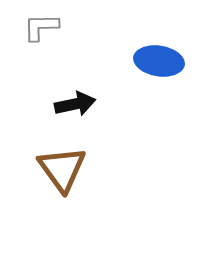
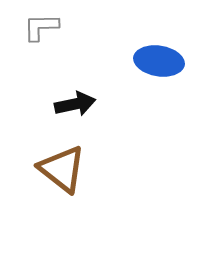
brown triangle: rotated 16 degrees counterclockwise
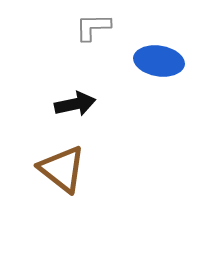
gray L-shape: moved 52 px right
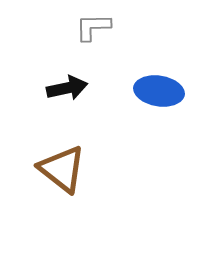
blue ellipse: moved 30 px down
black arrow: moved 8 px left, 16 px up
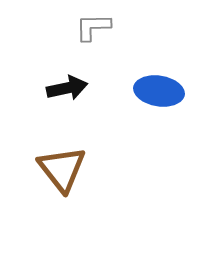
brown triangle: rotated 14 degrees clockwise
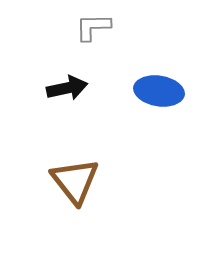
brown triangle: moved 13 px right, 12 px down
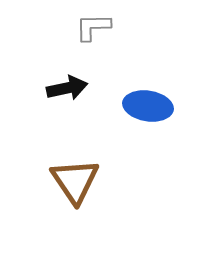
blue ellipse: moved 11 px left, 15 px down
brown triangle: rotated 4 degrees clockwise
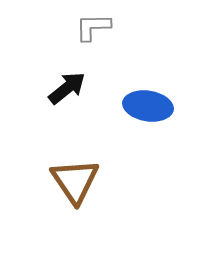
black arrow: rotated 27 degrees counterclockwise
